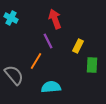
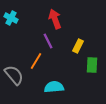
cyan semicircle: moved 3 px right
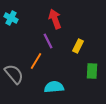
green rectangle: moved 6 px down
gray semicircle: moved 1 px up
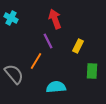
cyan semicircle: moved 2 px right
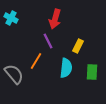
red arrow: rotated 144 degrees counterclockwise
green rectangle: moved 1 px down
cyan semicircle: moved 10 px right, 19 px up; rotated 102 degrees clockwise
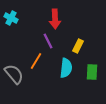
red arrow: rotated 18 degrees counterclockwise
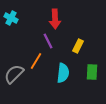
cyan semicircle: moved 3 px left, 5 px down
gray semicircle: rotated 95 degrees counterclockwise
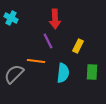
orange line: rotated 66 degrees clockwise
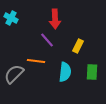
purple line: moved 1 px left, 1 px up; rotated 14 degrees counterclockwise
cyan semicircle: moved 2 px right, 1 px up
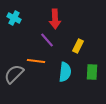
cyan cross: moved 3 px right
